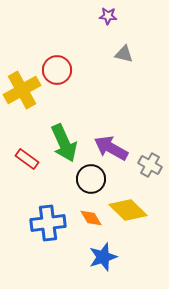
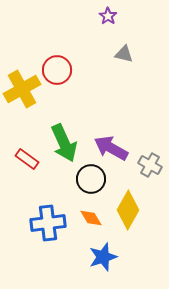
purple star: rotated 30 degrees clockwise
yellow cross: moved 1 px up
yellow diamond: rotated 75 degrees clockwise
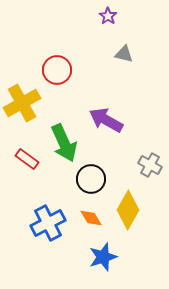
yellow cross: moved 14 px down
purple arrow: moved 5 px left, 28 px up
blue cross: rotated 20 degrees counterclockwise
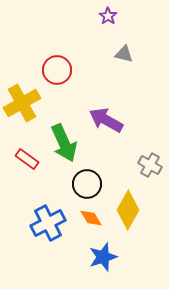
black circle: moved 4 px left, 5 px down
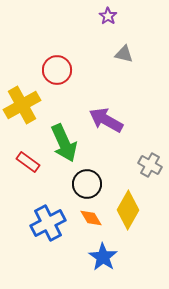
yellow cross: moved 2 px down
red rectangle: moved 1 px right, 3 px down
blue star: rotated 20 degrees counterclockwise
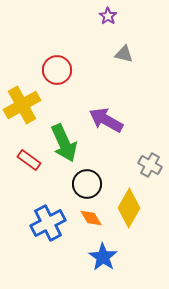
red rectangle: moved 1 px right, 2 px up
yellow diamond: moved 1 px right, 2 px up
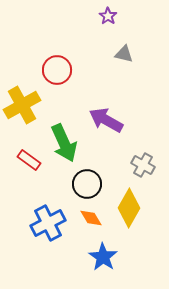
gray cross: moved 7 px left
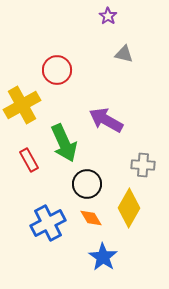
red rectangle: rotated 25 degrees clockwise
gray cross: rotated 25 degrees counterclockwise
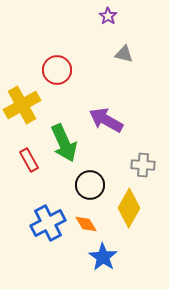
black circle: moved 3 px right, 1 px down
orange diamond: moved 5 px left, 6 px down
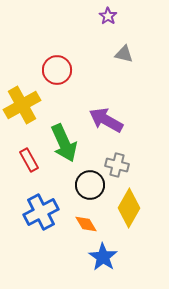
gray cross: moved 26 px left; rotated 10 degrees clockwise
blue cross: moved 7 px left, 11 px up
